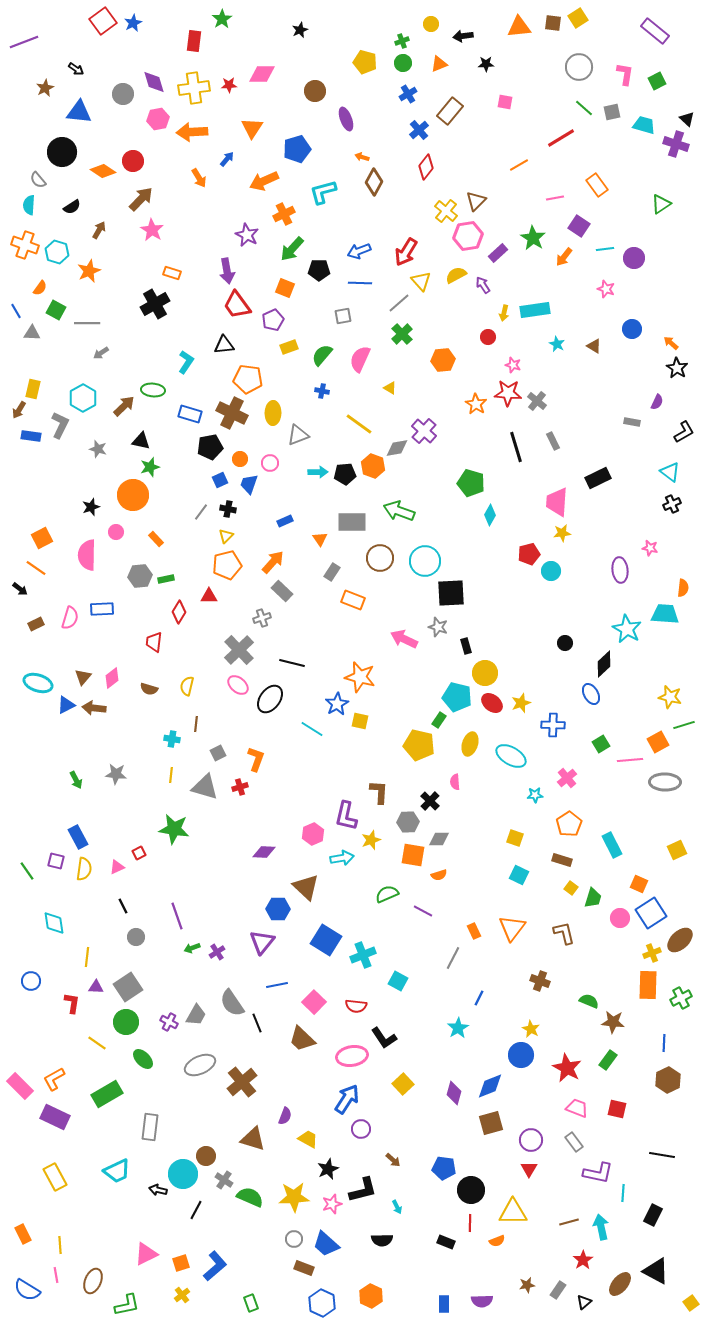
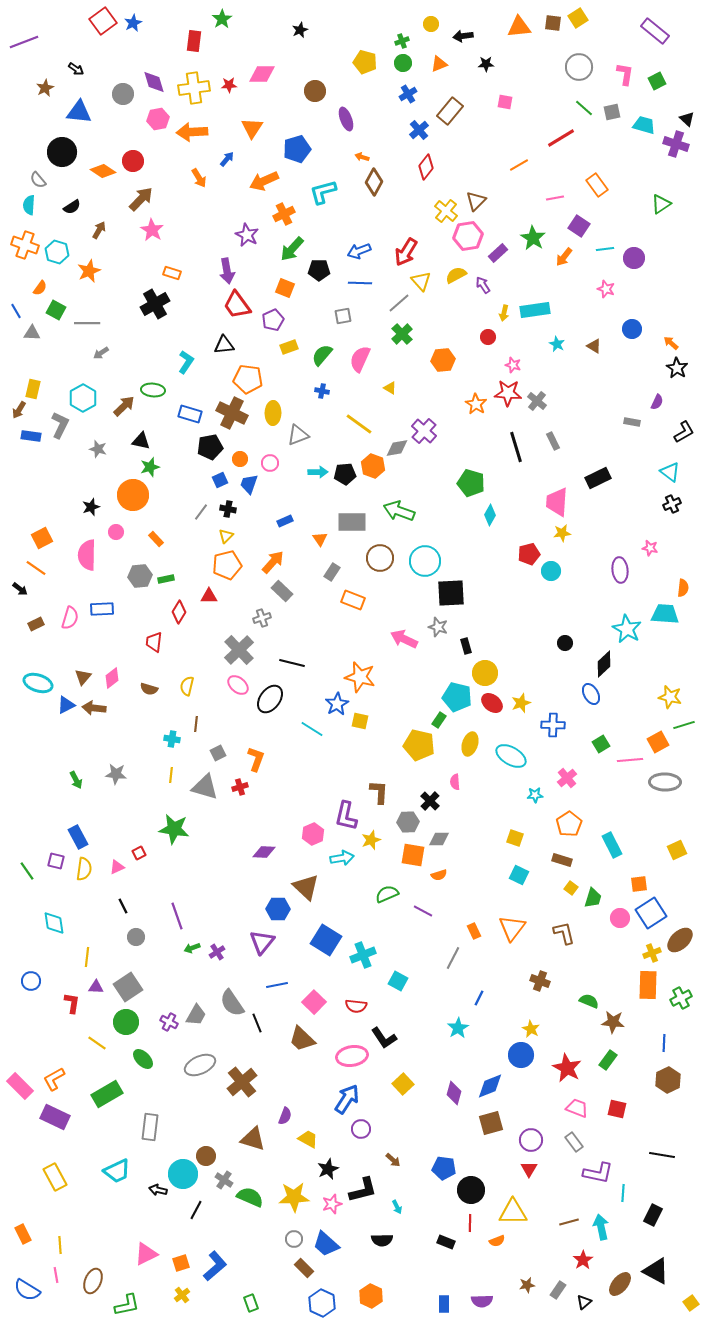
orange square at (639, 884): rotated 30 degrees counterclockwise
brown rectangle at (304, 1268): rotated 24 degrees clockwise
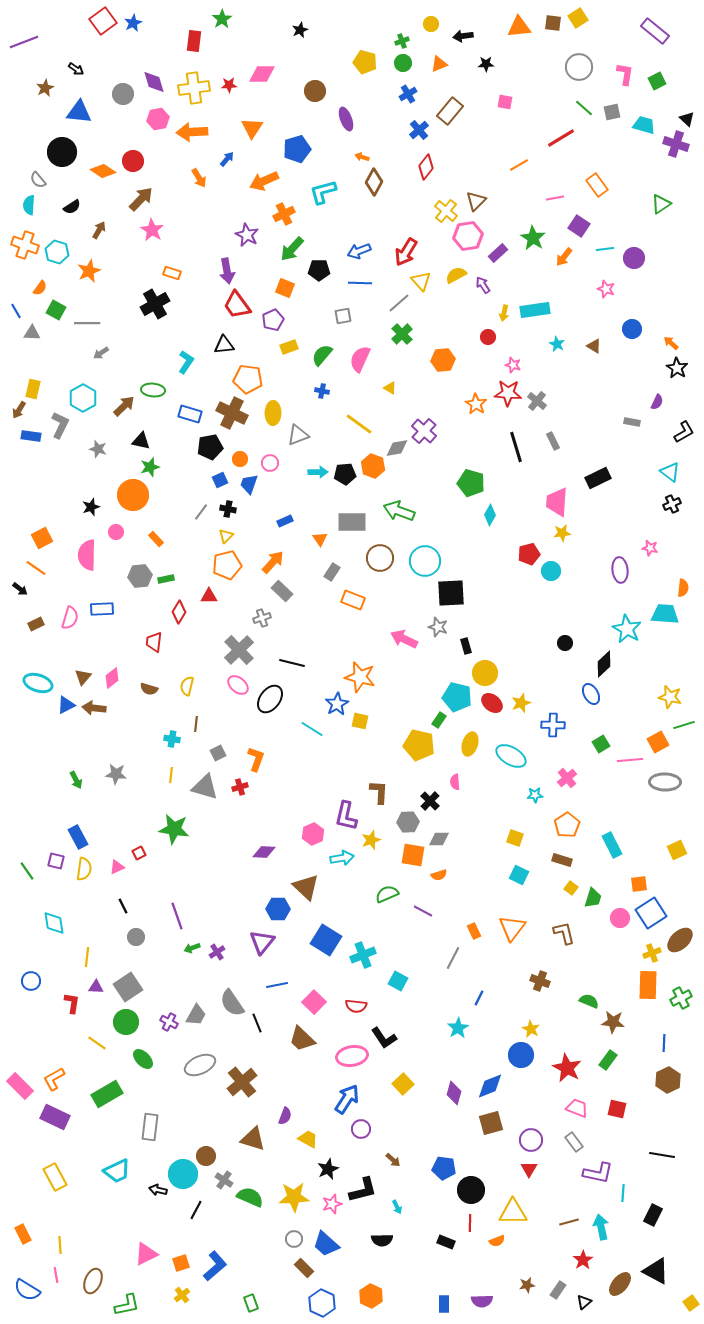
orange pentagon at (569, 824): moved 2 px left, 1 px down
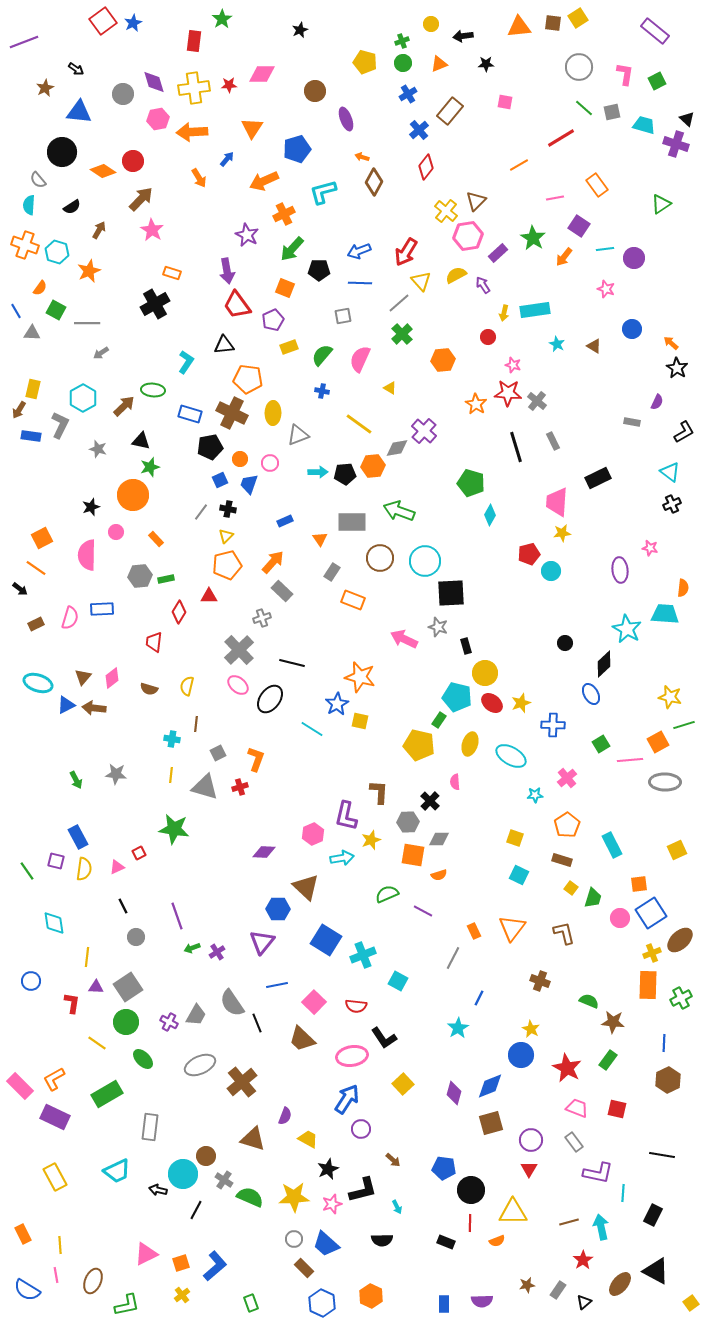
orange hexagon at (373, 466): rotated 25 degrees counterclockwise
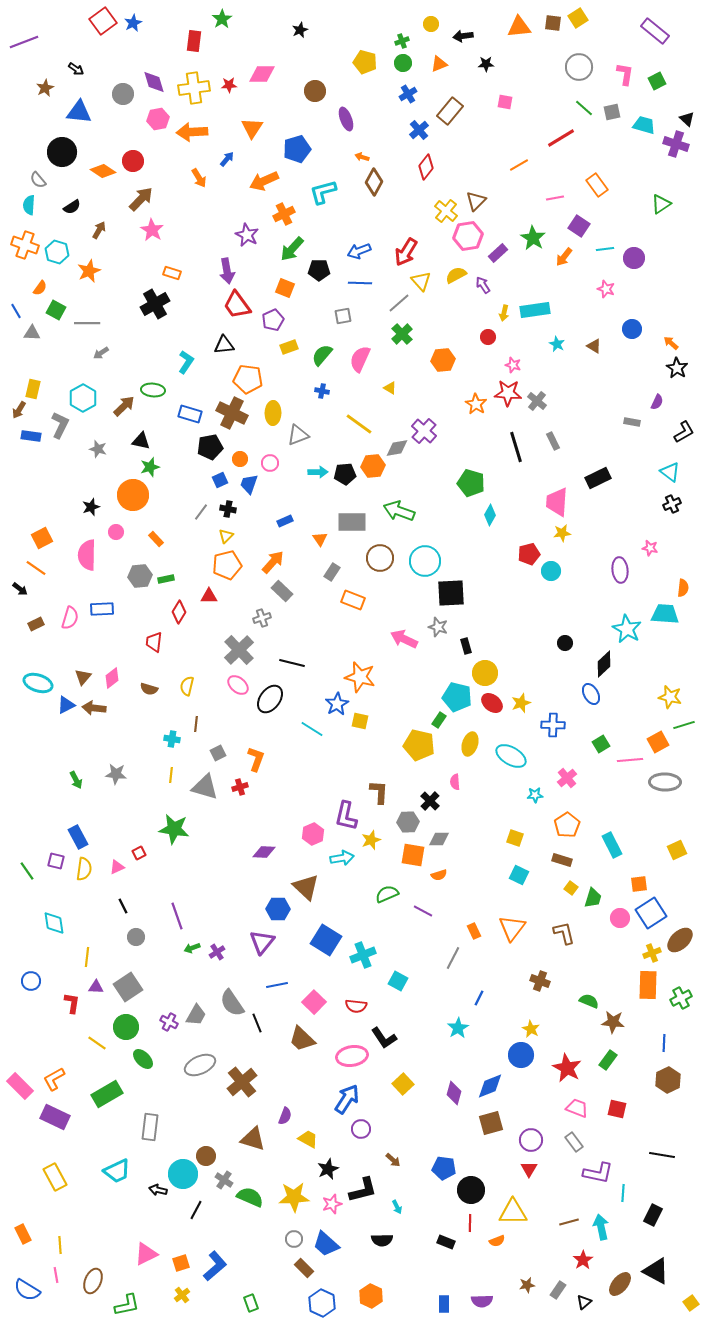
green circle at (126, 1022): moved 5 px down
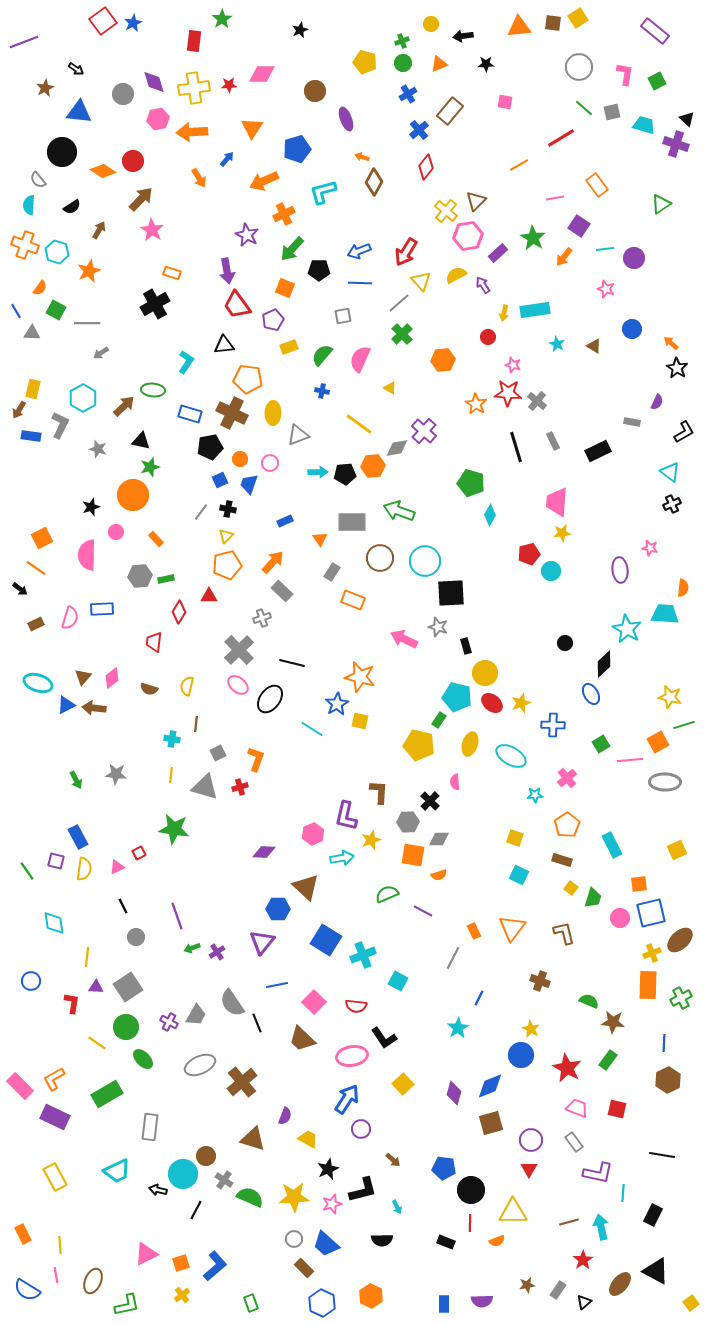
black rectangle at (598, 478): moved 27 px up
blue square at (651, 913): rotated 20 degrees clockwise
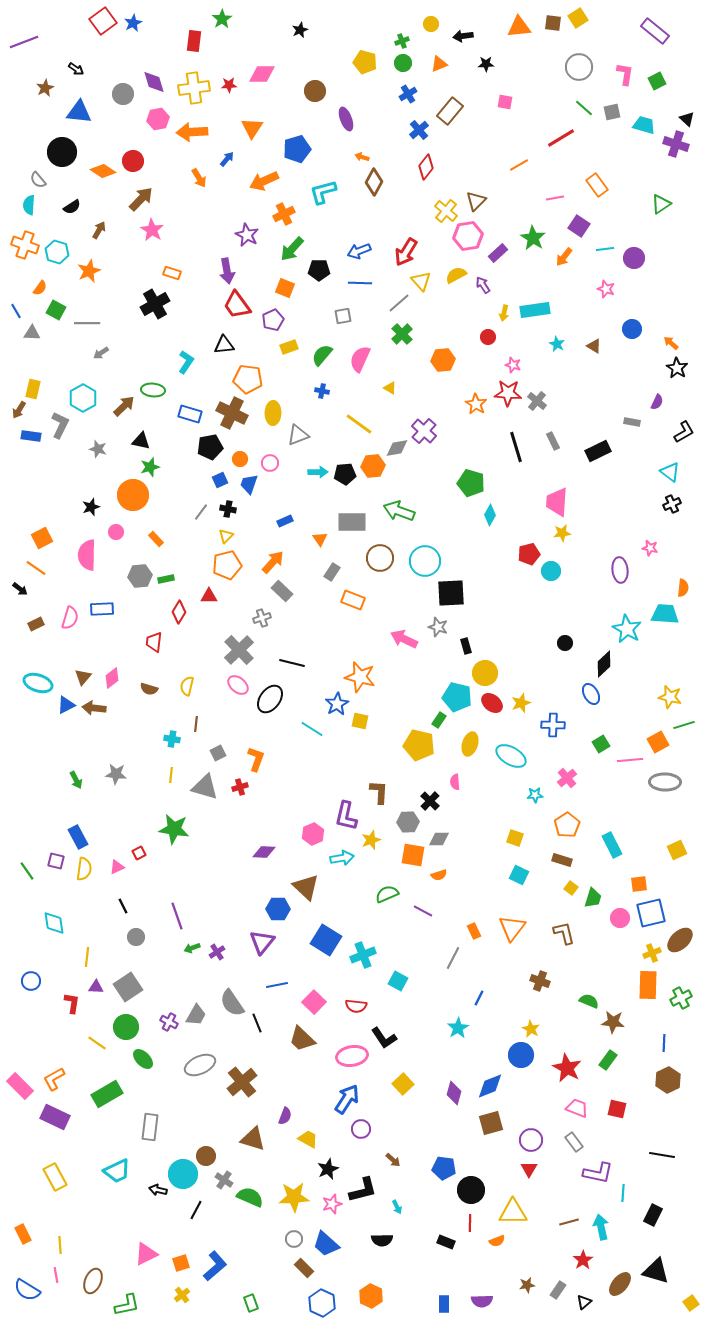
black triangle at (656, 1271): rotated 12 degrees counterclockwise
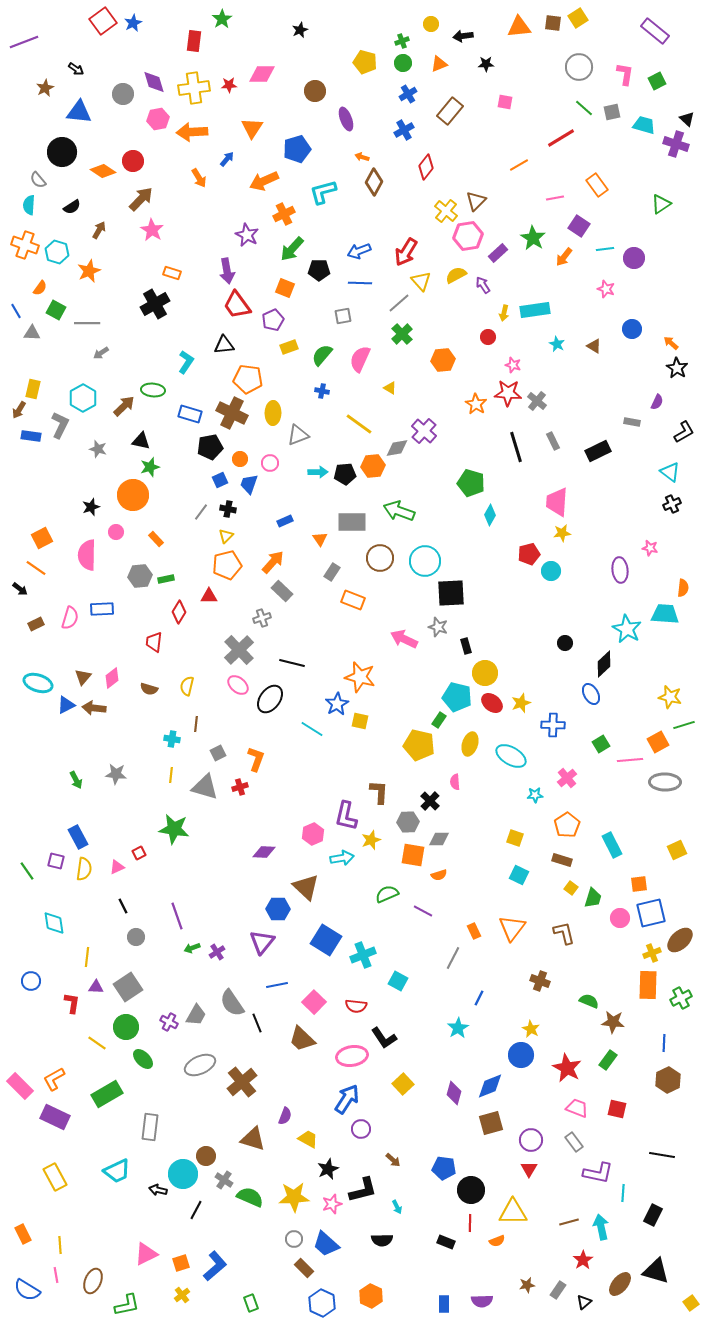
blue cross at (419, 130): moved 15 px left; rotated 12 degrees clockwise
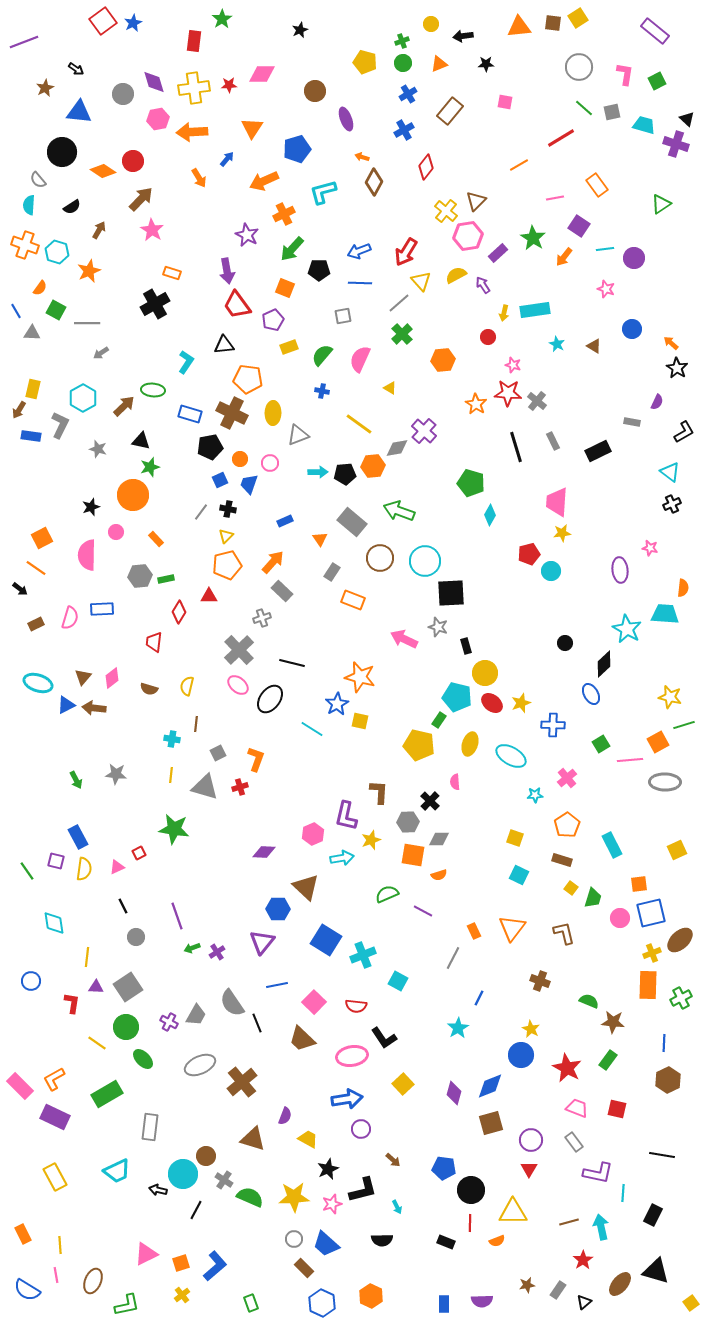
gray rectangle at (352, 522): rotated 40 degrees clockwise
blue arrow at (347, 1099): rotated 48 degrees clockwise
